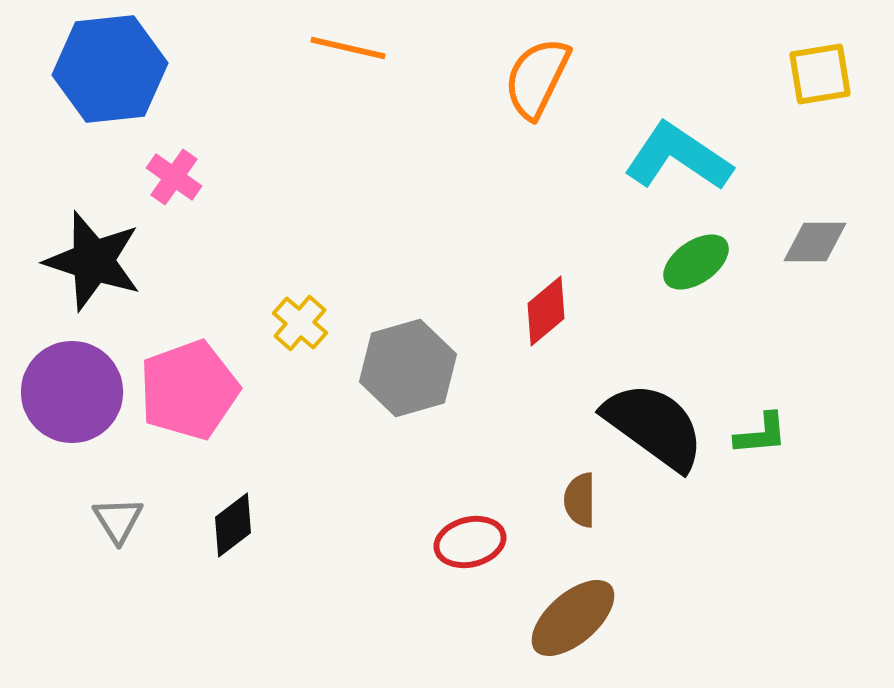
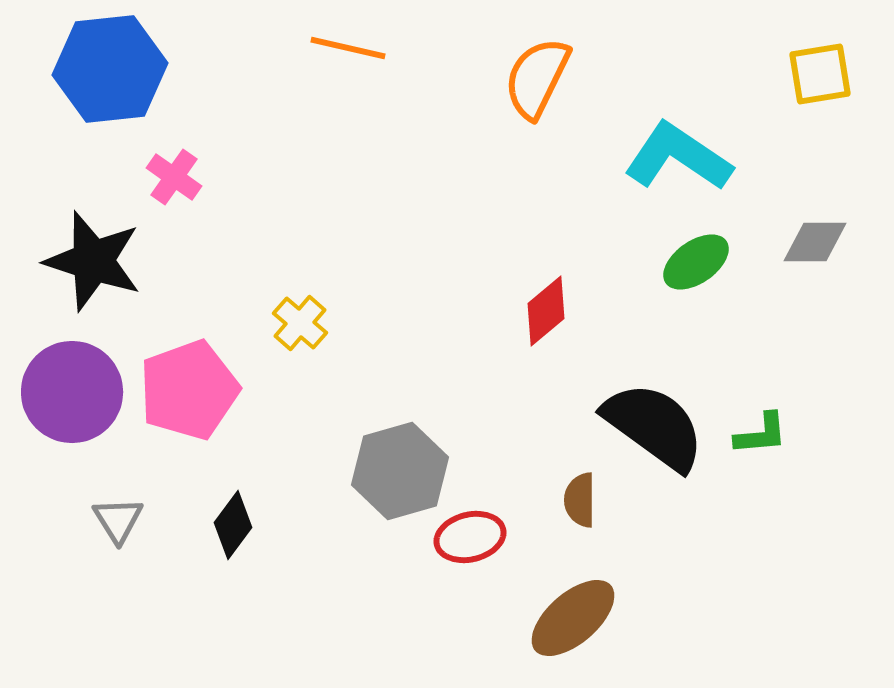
gray hexagon: moved 8 px left, 103 px down
black diamond: rotated 16 degrees counterclockwise
red ellipse: moved 5 px up
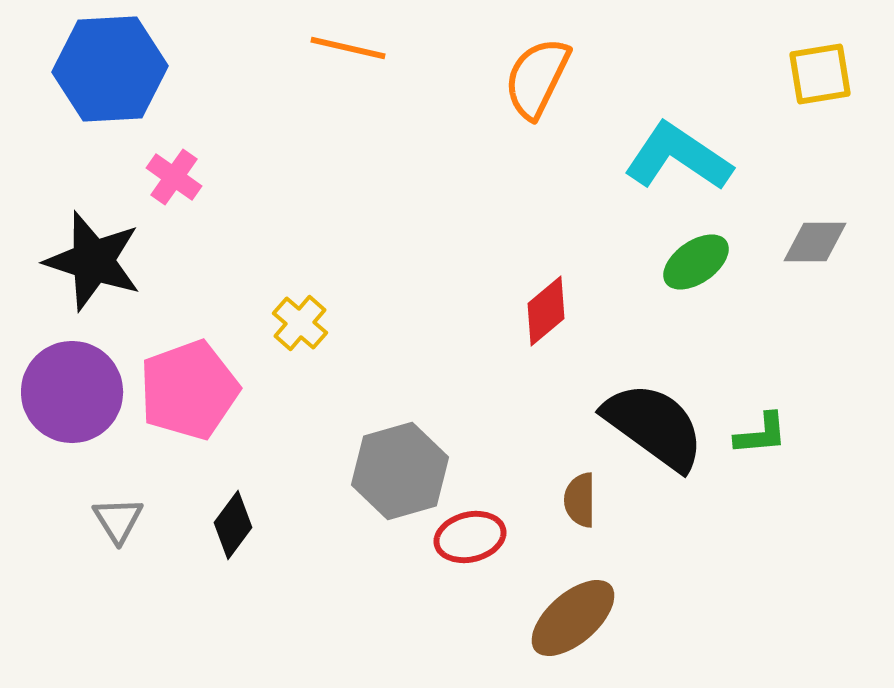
blue hexagon: rotated 3 degrees clockwise
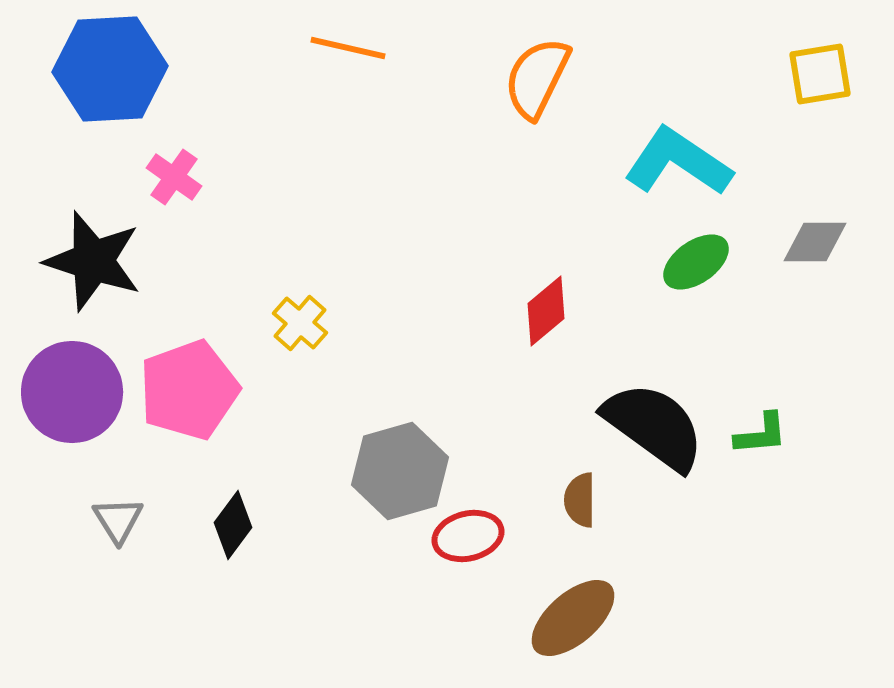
cyan L-shape: moved 5 px down
red ellipse: moved 2 px left, 1 px up
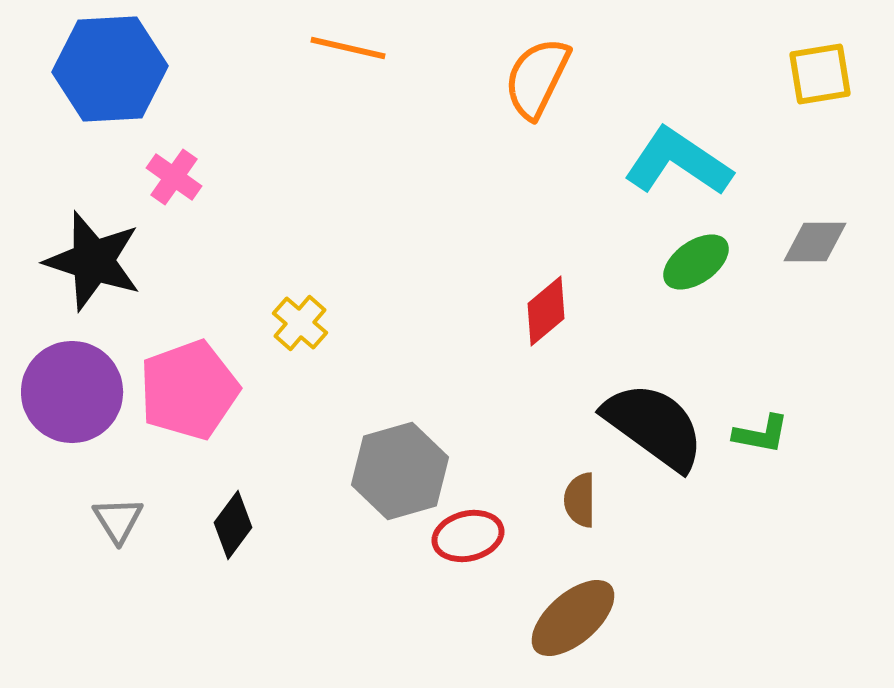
green L-shape: rotated 16 degrees clockwise
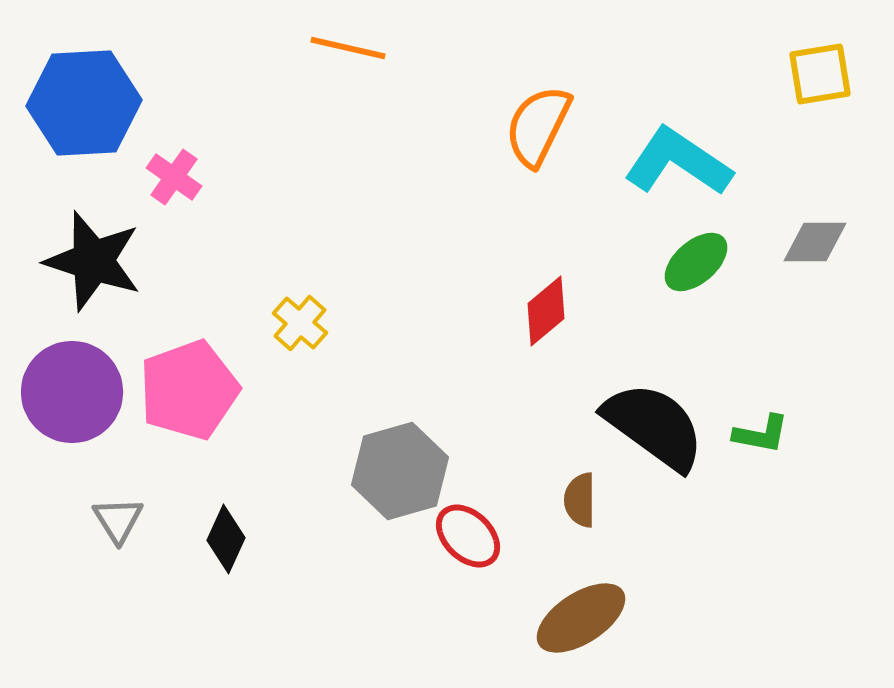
blue hexagon: moved 26 px left, 34 px down
orange semicircle: moved 1 px right, 48 px down
green ellipse: rotated 6 degrees counterclockwise
black diamond: moved 7 px left, 14 px down; rotated 12 degrees counterclockwise
red ellipse: rotated 58 degrees clockwise
brown ellipse: moved 8 px right; rotated 8 degrees clockwise
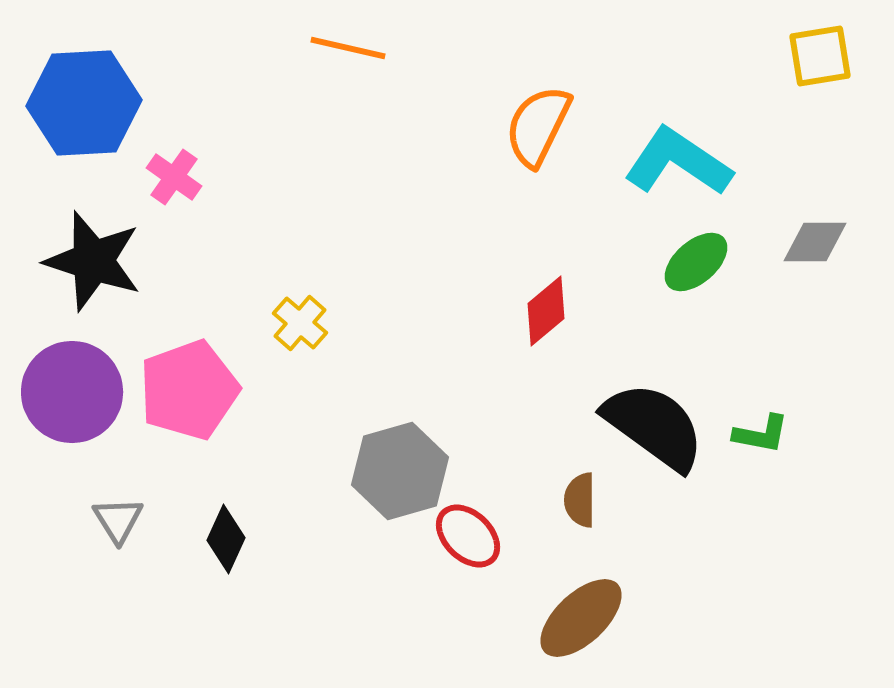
yellow square: moved 18 px up
brown ellipse: rotated 10 degrees counterclockwise
